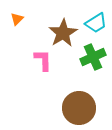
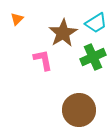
pink L-shape: rotated 10 degrees counterclockwise
brown circle: moved 2 px down
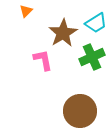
orange triangle: moved 9 px right, 8 px up
green cross: moved 1 px left
brown circle: moved 1 px right, 1 px down
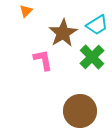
cyan trapezoid: moved 1 px right, 2 px down
green cross: rotated 20 degrees counterclockwise
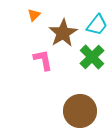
orange triangle: moved 8 px right, 4 px down
cyan trapezoid: rotated 20 degrees counterclockwise
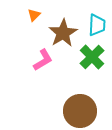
cyan trapezoid: rotated 35 degrees counterclockwise
pink L-shape: rotated 70 degrees clockwise
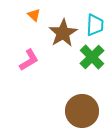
orange triangle: rotated 32 degrees counterclockwise
cyan trapezoid: moved 2 px left
pink L-shape: moved 14 px left
brown circle: moved 2 px right
